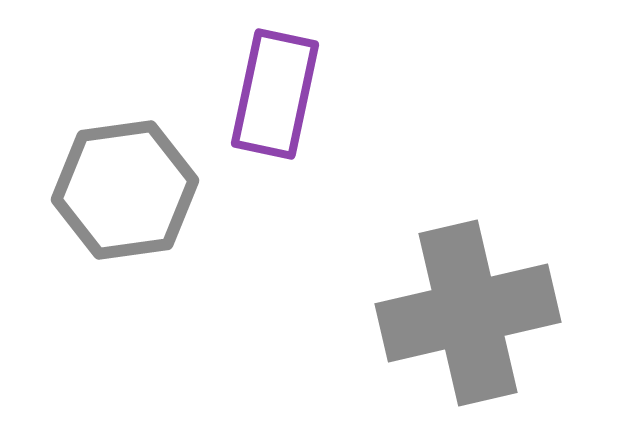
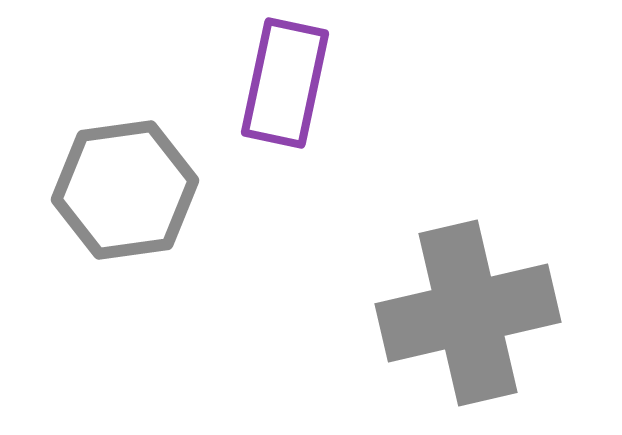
purple rectangle: moved 10 px right, 11 px up
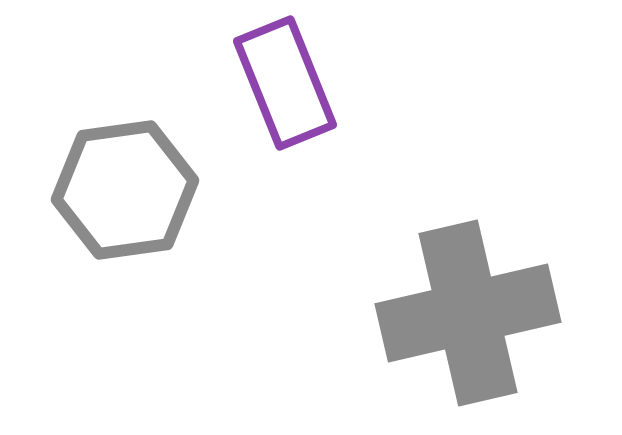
purple rectangle: rotated 34 degrees counterclockwise
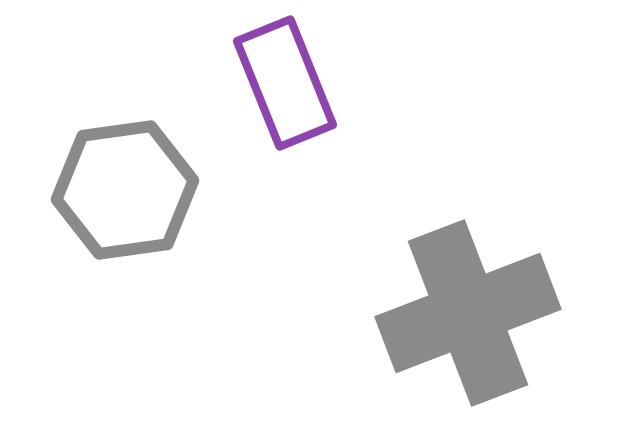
gray cross: rotated 8 degrees counterclockwise
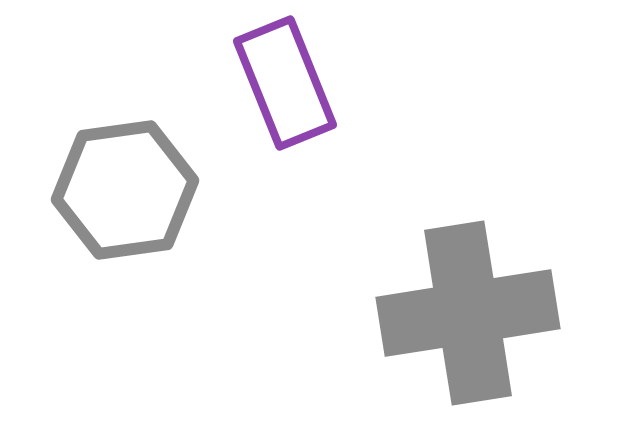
gray cross: rotated 12 degrees clockwise
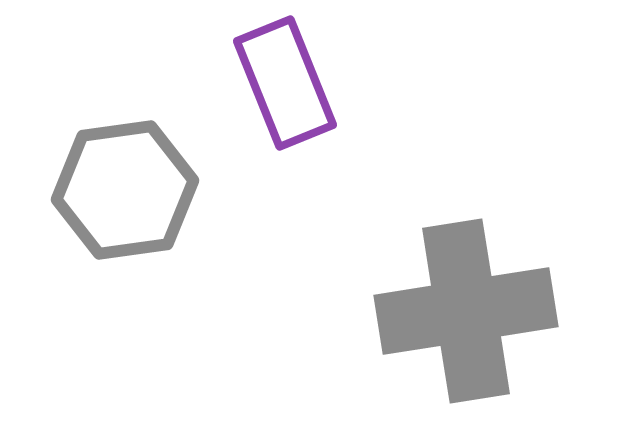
gray cross: moved 2 px left, 2 px up
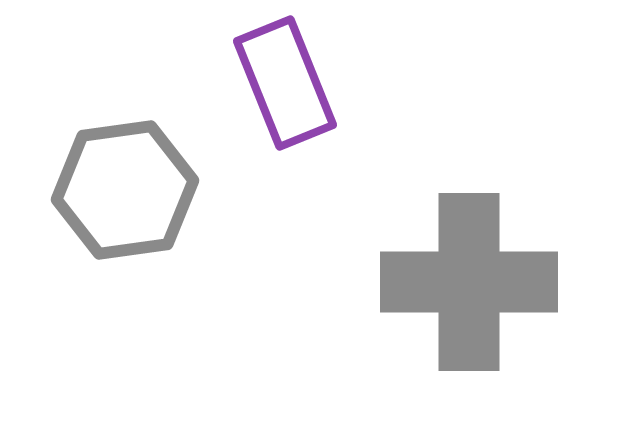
gray cross: moved 3 px right, 29 px up; rotated 9 degrees clockwise
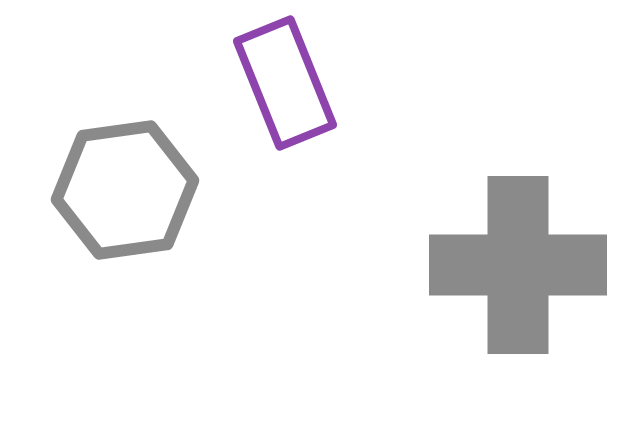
gray cross: moved 49 px right, 17 px up
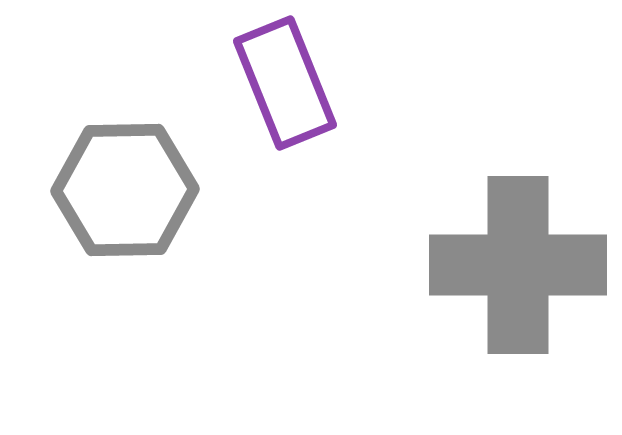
gray hexagon: rotated 7 degrees clockwise
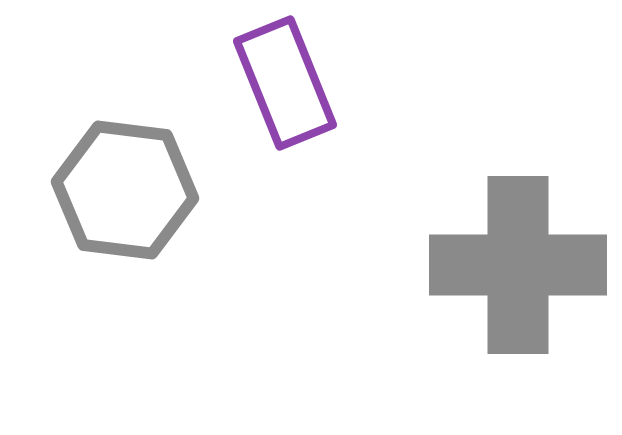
gray hexagon: rotated 8 degrees clockwise
